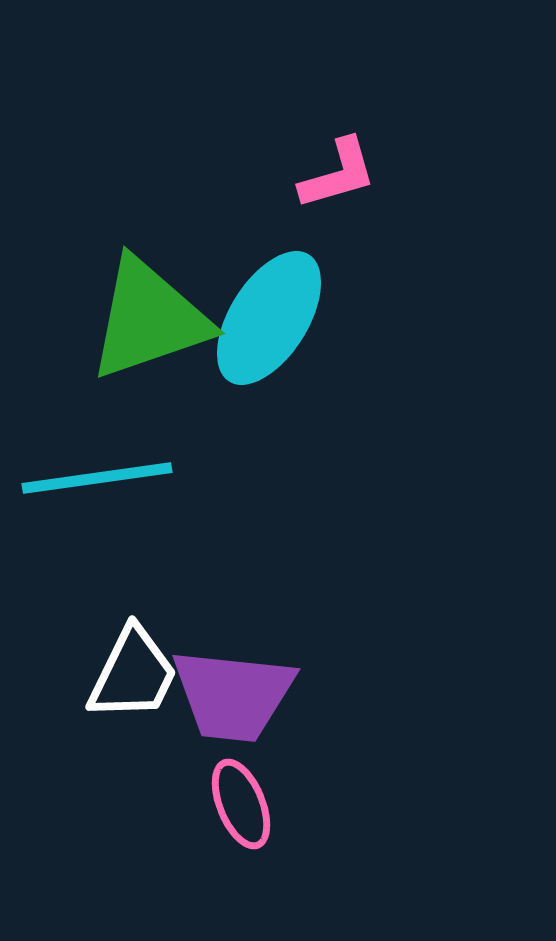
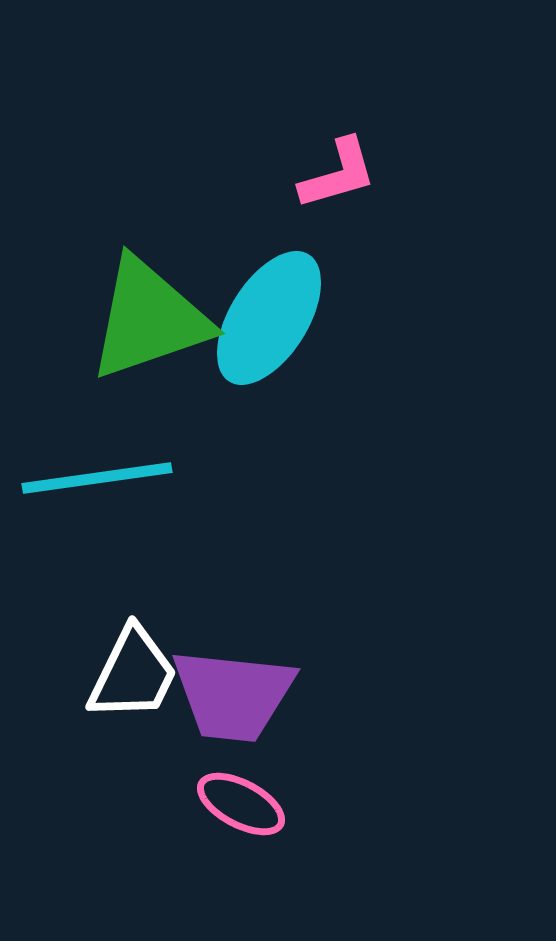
pink ellipse: rotated 40 degrees counterclockwise
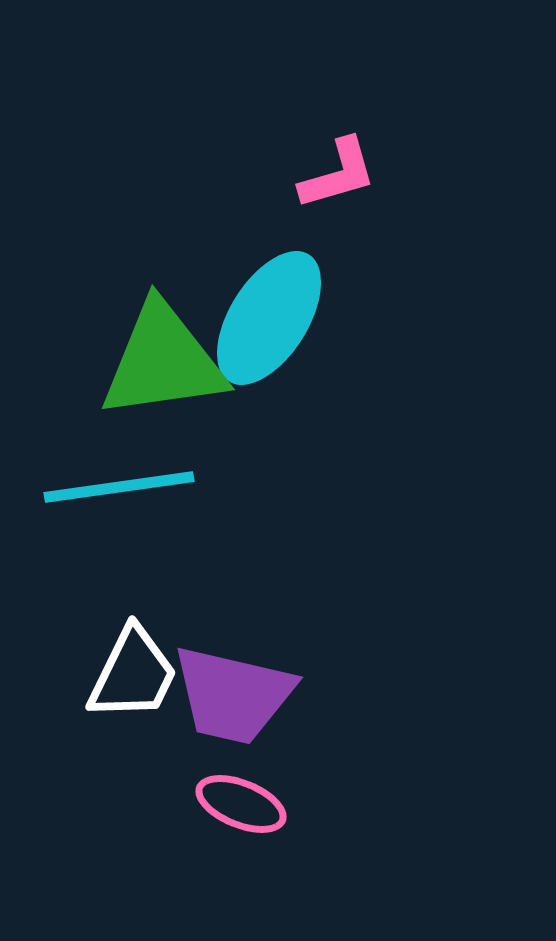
green triangle: moved 14 px right, 42 px down; rotated 11 degrees clockwise
cyan line: moved 22 px right, 9 px down
purple trapezoid: rotated 7 degrees clockwise
pink ellipse: rotated 6 degrees counterclockwise
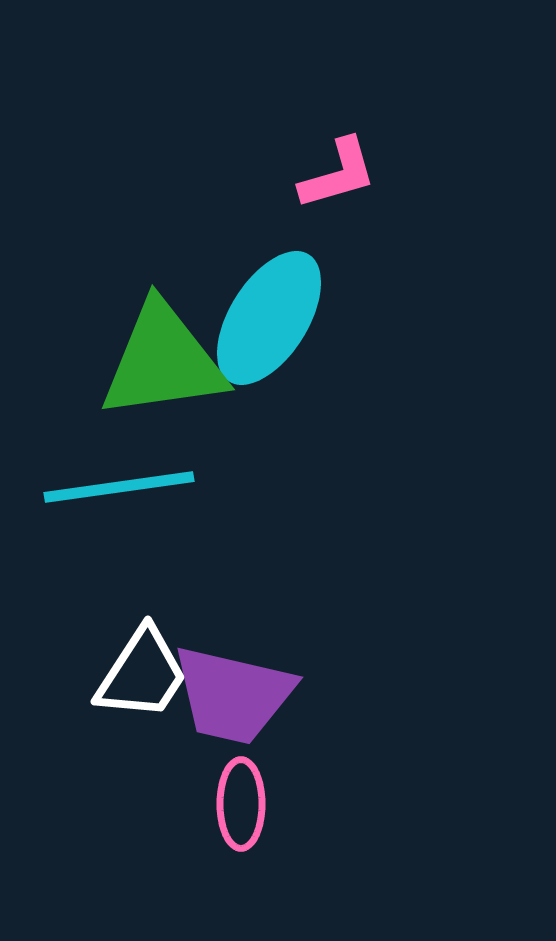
white trapezoid: moved 9 px right; rotated 7 degrees clockwise
pink ellipse: rotated 68 degrees clockwise
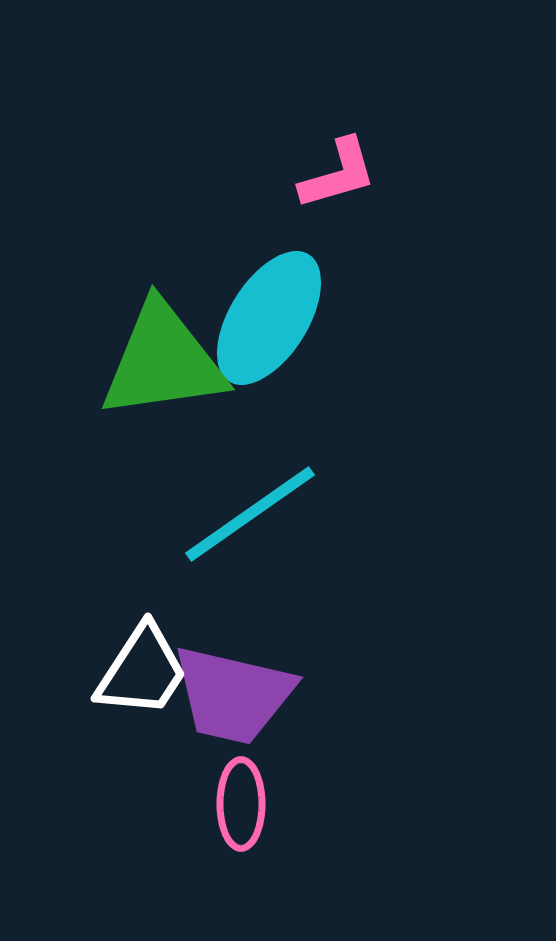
cyan line: moved 131 px right, 27 px down; rotated 27 degrees counterclockwise
white trapezoid: moved 3 px up
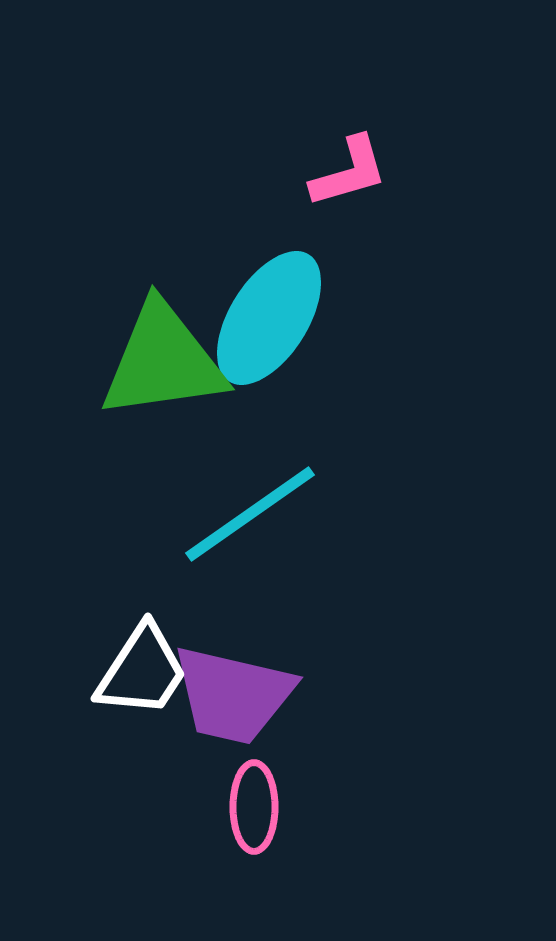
pink L-shape: moved 11 px right, 2 px up
pink ellipse: moved 13 px right, 3 px down
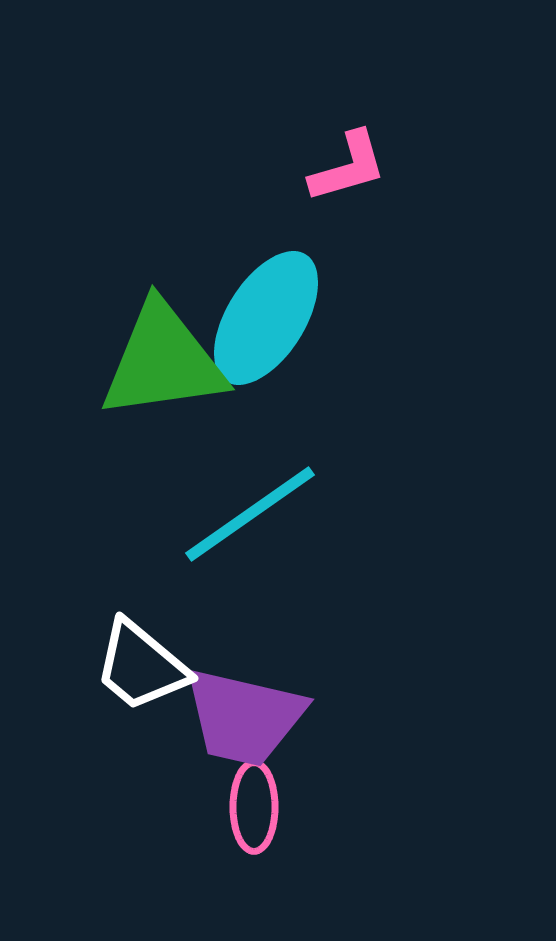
pink L-shape: moved 1 px left, 5 px up
cyan ellipse: moved 3 px left
white trapezoid: moved 1 px left, 5 px up; rotated 97 degrees clockwise
purple trapezoid: moved 11 px right, 22 px down
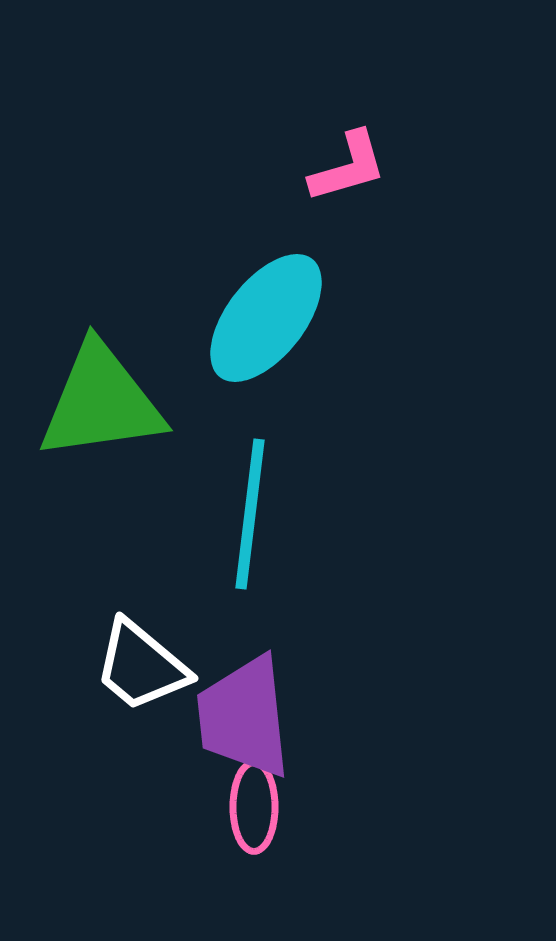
cyan ellipse: rotated 6 degrees clockwise
green triangle: moved 62 px left, 41 px down
cyan line: rotated 48 degrees counterclockwise
purple trapezoid: rotated 71 degrees clockwise
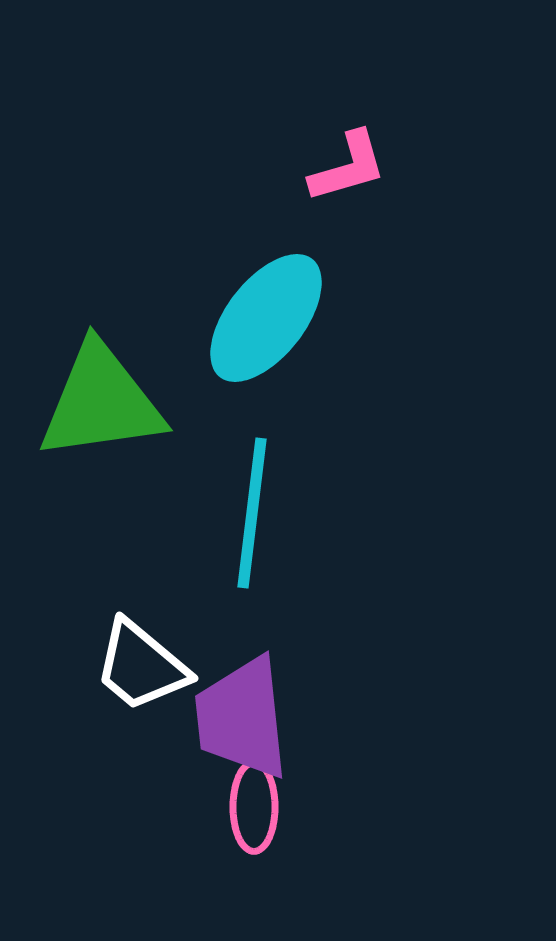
cyan line: moved 2 px right, 1 px up
purple trapezoid: moved 2 px left, 1 px down
